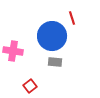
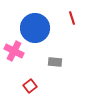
blue circle: moved 17 px left, 8 px up
pink cross: moved 1 px right; rotated 18 degrees clockwise
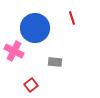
red square: moved 1 px right, 1 px up
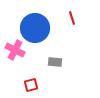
pink cross: moved 1 px right, 1 px up
red square: rotated 24 degrees clockwise
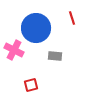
blue circle: moved 1 px right
pink cross: moved 1 px left
gray rectangle: moved 6 px up
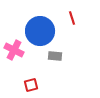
blue circle: moved 4 px right, 3 px down
